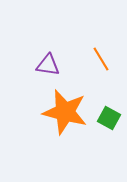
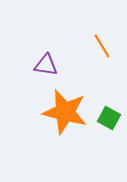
orange line: moved 1 px right, 13 px up
purple triangle: moved 2 px left
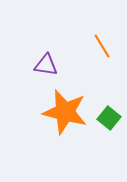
green square: rotated 10 degrees clockwise
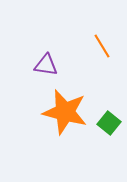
green square: moved 5 px down
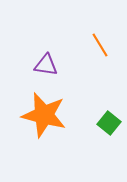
orange line: moved 2 px left, 1 px up
orange star: moved 21 px left, 3 px down
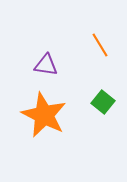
orange star: rotated 12 degrees clockwise
green square: moved 6 px left, 21 px up
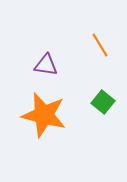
orange star: rotated 12 degrees counterclockwise
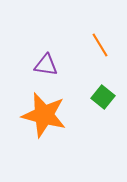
green square: moved 5 px up
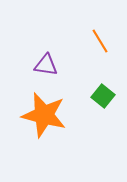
orange line: moved 4 px up
green square: moved 1 px up
